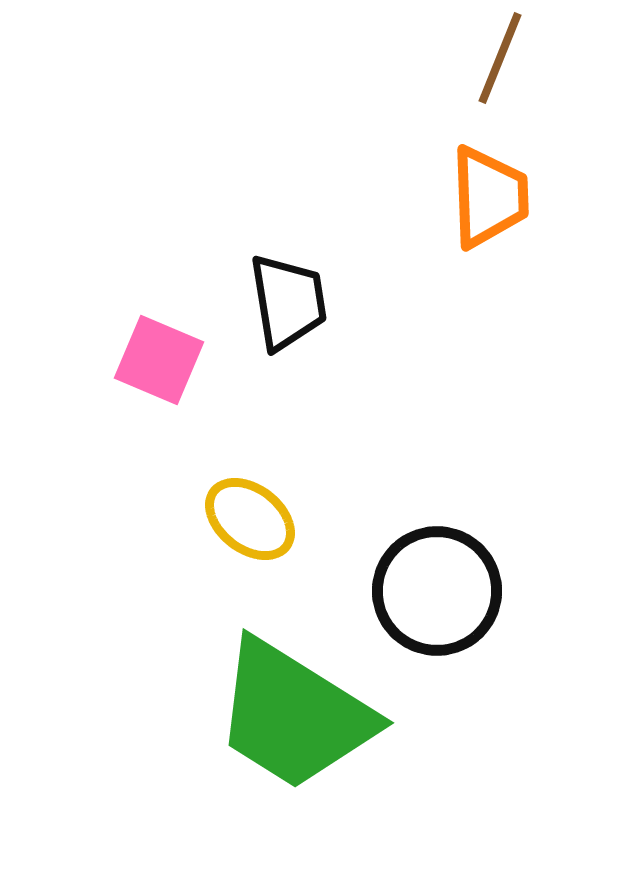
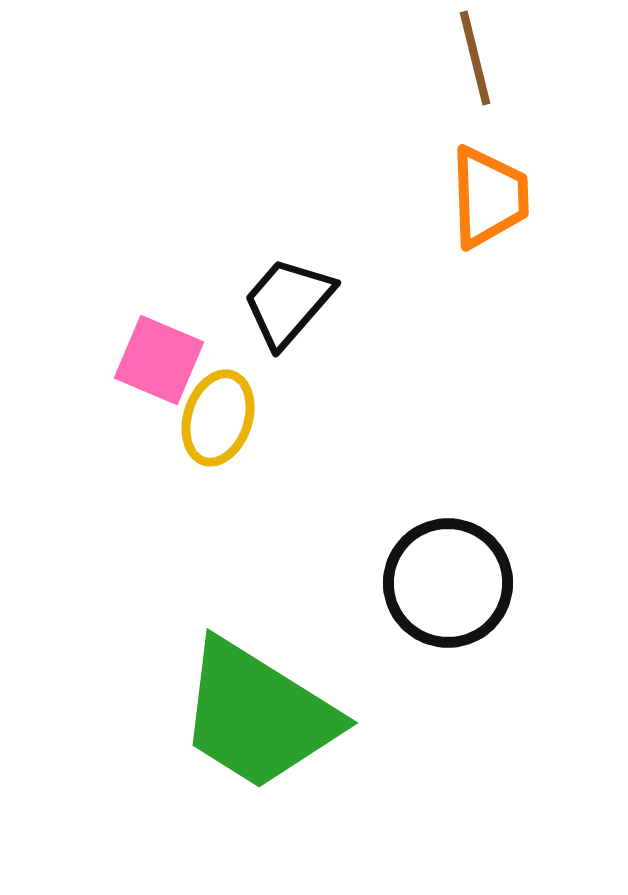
brown line: moved 25 px left; rotated 36 degrees counterclockwise
black trapezoid: rotated 130 degrees counterclockwise
yellow ellipse: moved 32 px left, 101 px up; rotated 70 degrees clockwise
black circle: moved 11 px right, 8 px up
green trapezoid: moved 36 px left
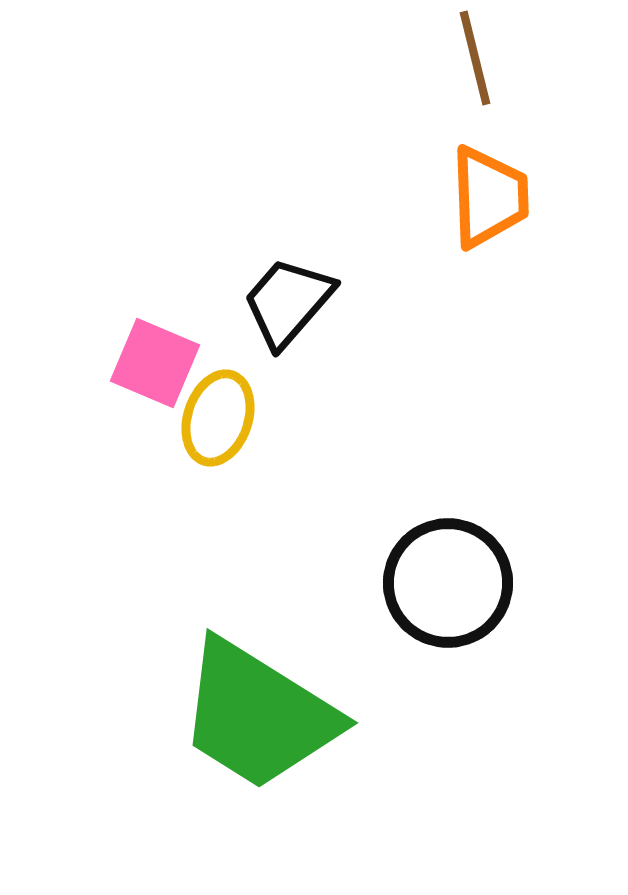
pink square: moved 4 px left, 3 px down
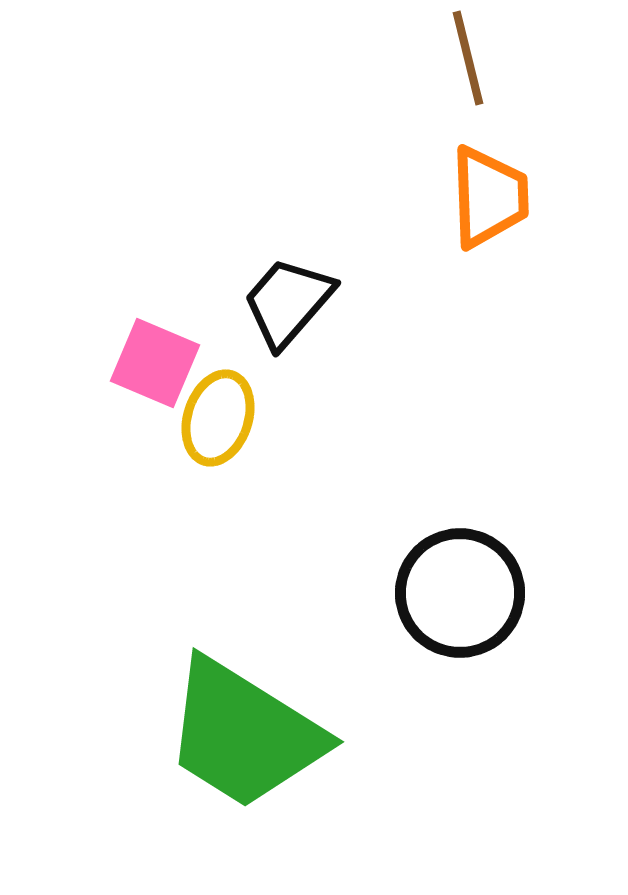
brown line: moved 7 px left
black circle: moved 12 px right, 10 px down
green trapezoid: moved 14 px left, 19 px down
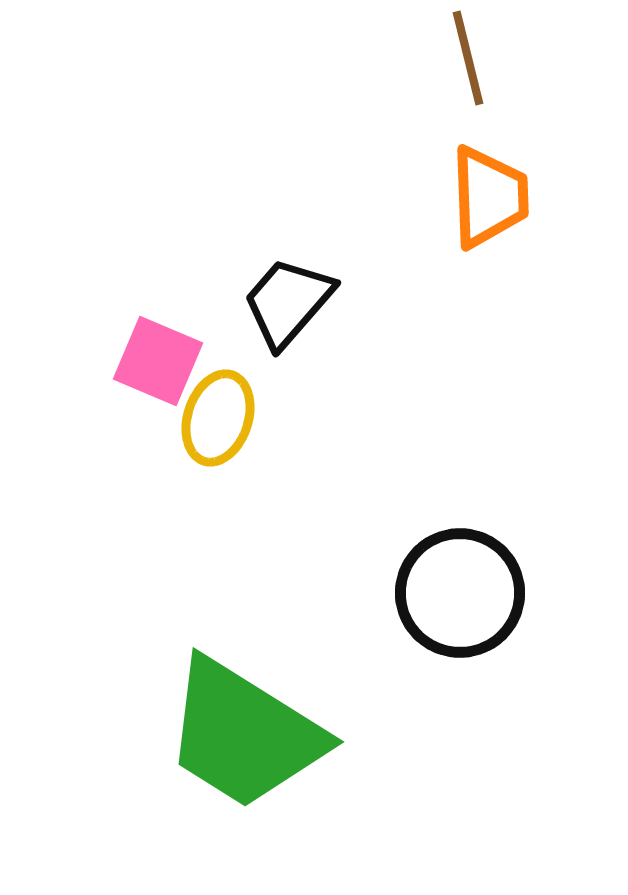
pink square: moved 3 px right, 2 px up
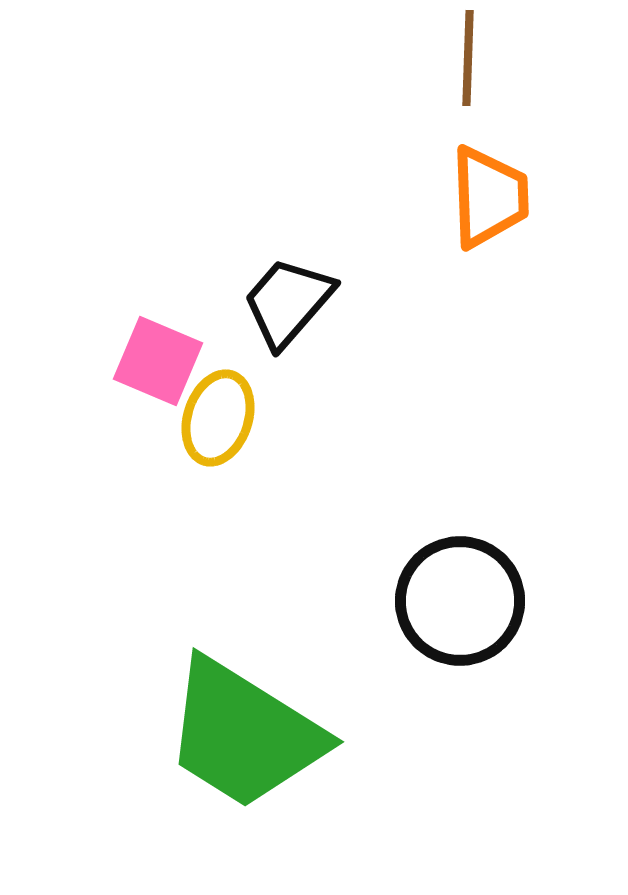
brown line: rotated 16 degrees clockwise
black circle: moved 8 px down
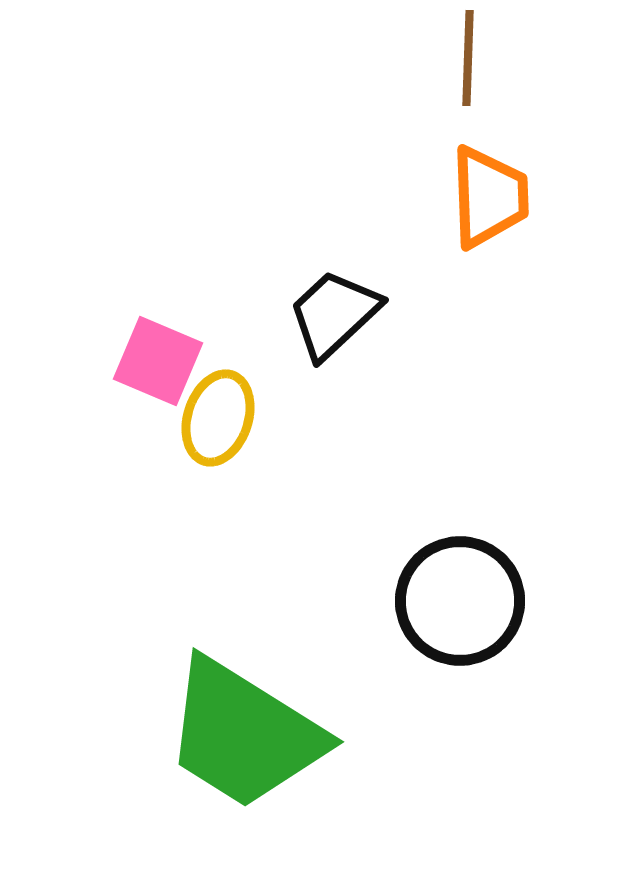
black trapezoid: moved 46 px right, 12 px down; rotated 6 degrees clockwise
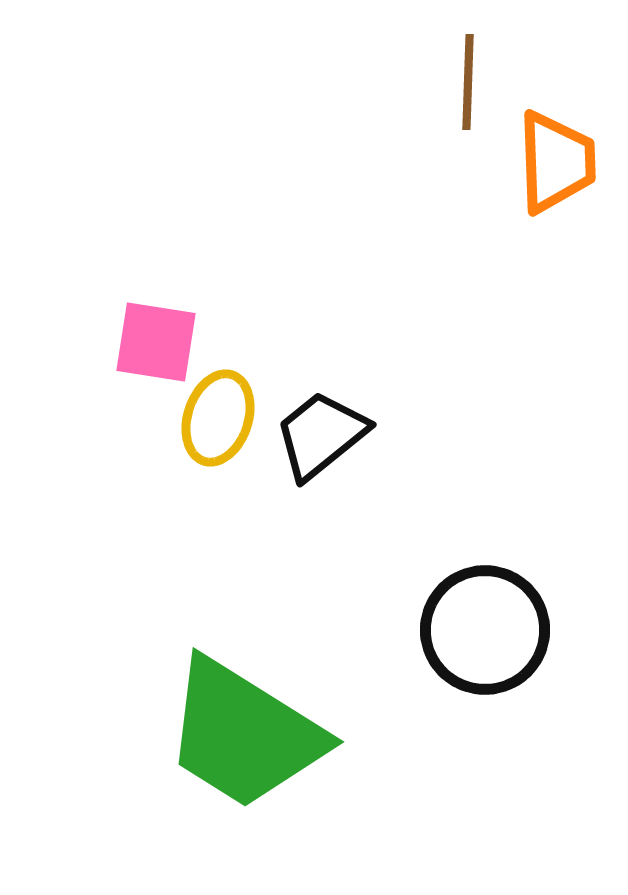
brown line: moved 24 px down
orange trapezoid: moved 67 px right, 35 px up
black trapezoid: moved 13 px left, 121 px down; rotated 4 degrees clockwise
pink square: moved 2 px left, 19 px up; rotated 14 degrees counterclockwise
black circle: moved 25 px right, 29 px down
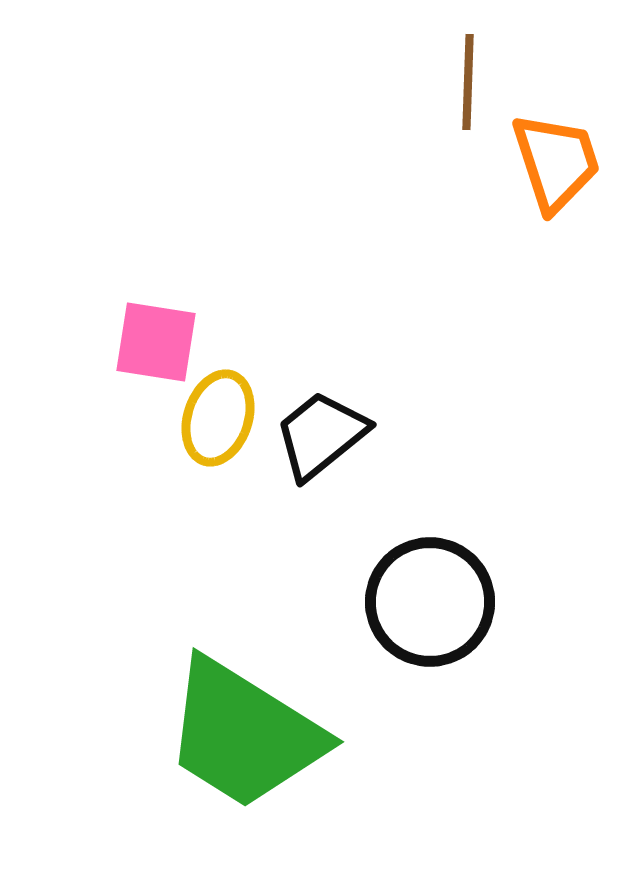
orange trapezoid: rotated 16 degrees counterclockwise
black circle: moved 55 px left, 28 px up
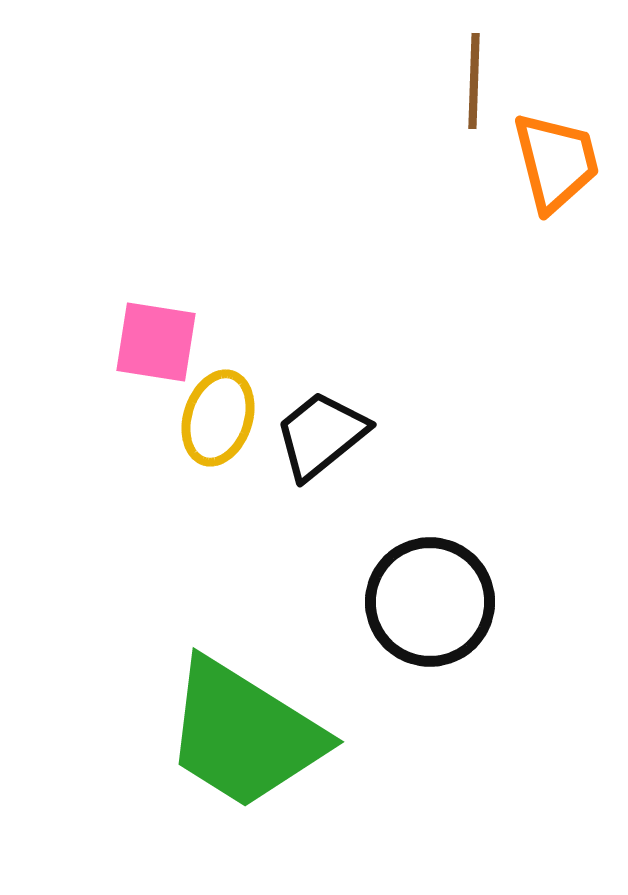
brown line: moved 6 px right, 1 px up
orange trapezoid: rotated 4 degrees clockwise
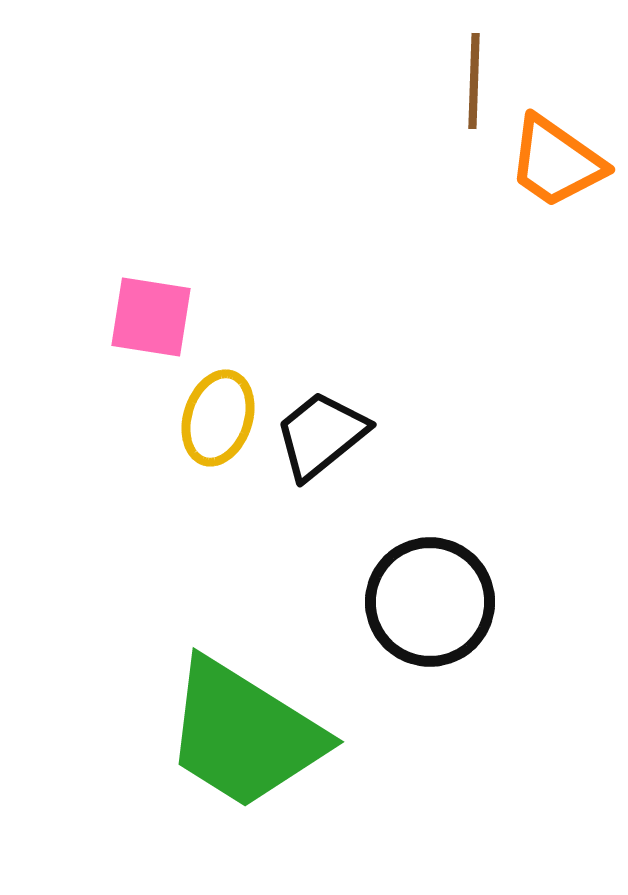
orange trapezoid: rotated 139 degrees clockwise
pink square: moved 5 px left, 25 px up
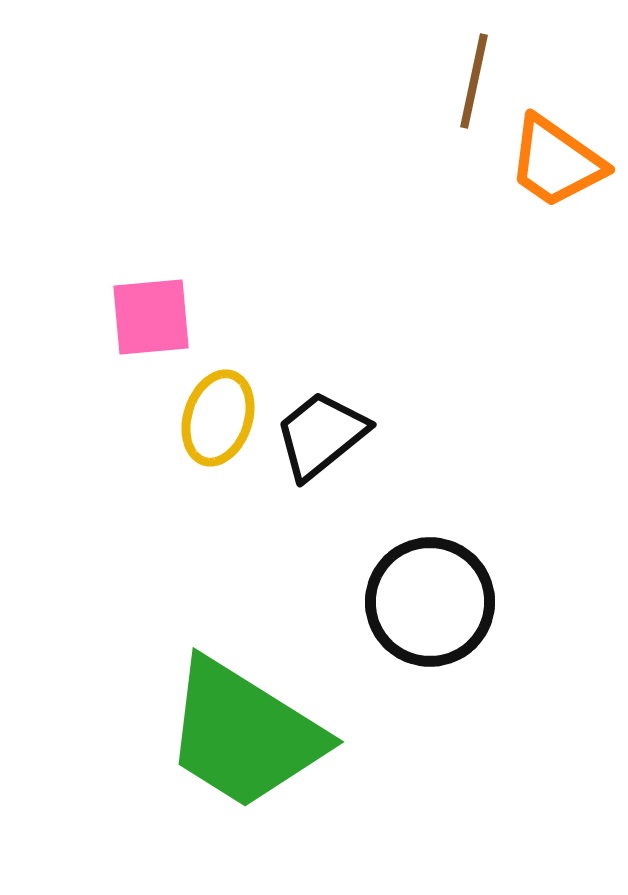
brown line: rotated 10 degrees clockwise
pink square: rotated 14 degrees counterclockwise
